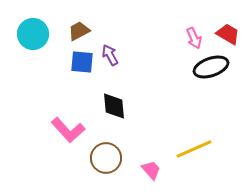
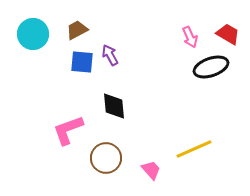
brown trapezoid: moved 2 px left, 1 px up
pink arrow: moved 4 px left, 1 px up
pink L-shape: rotated 112 degrees clockwise
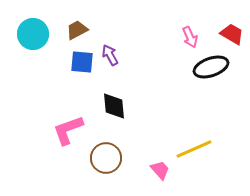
red trapezoid: moved 4 px right
pink trapezoid: moved 9 px right
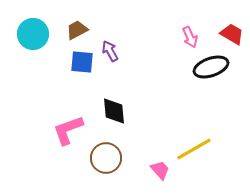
purple arrow: moved 4 px up
black diamond: moved 5 px down
yellow line: rotated 6 degrees counterclockwise
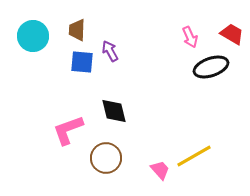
brown trapezoid: rotated 60 degrees counterclockwise
cyan circle: moved 2 px down
black diamond: rotated 8 degrees counterclockwise
yellow line: moved 7 px down
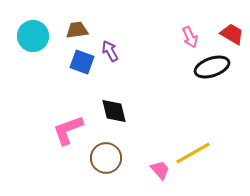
brown trapezoid: rotated 80 degrees clockwise
blue square: rotated 15 degrees clockwise
black ellipse: moved 1 px right
yellow line: moved 1 px left, 3 px up
